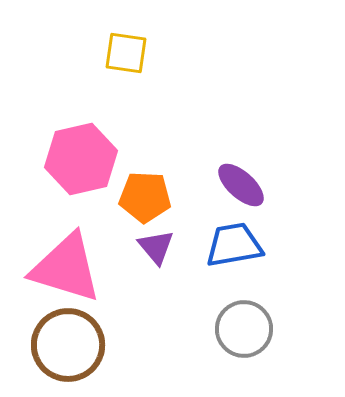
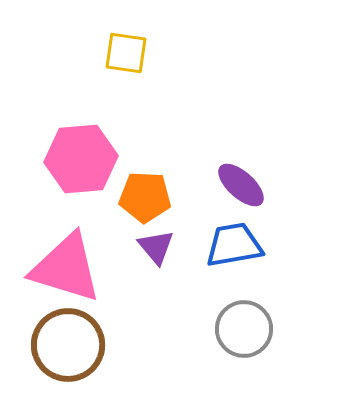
pink hexagon: rotated 8 degrees clockwise
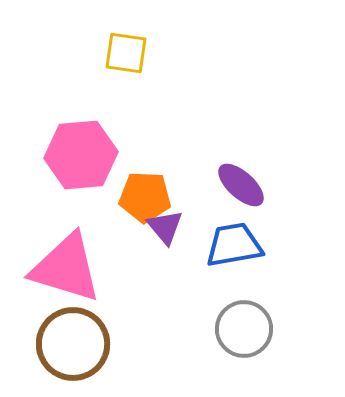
pink hexagon: moved 4 px up
purple triangle: moved 9 px right, 20 px up
brown circle: moved 5 px right, 1 px up
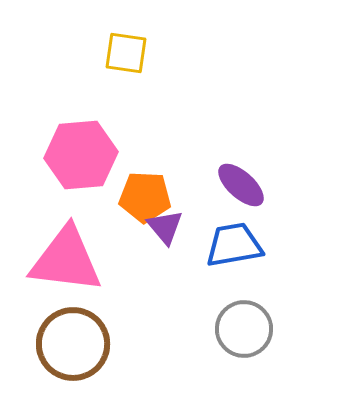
pink triangle: moved 8 px up; rotated 10 degrees counterclockwise
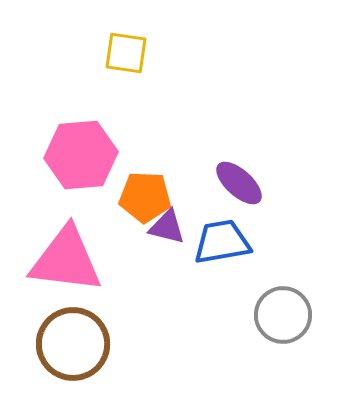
purple ellipse: moved 2 px left, 2 px up
purple triangle: moved 2 px right; rotated 36 degrees counterclockwise
blue trapezoid: moved 12 px left, 3 px up
gray circle: moved 39 px right, 14 px up
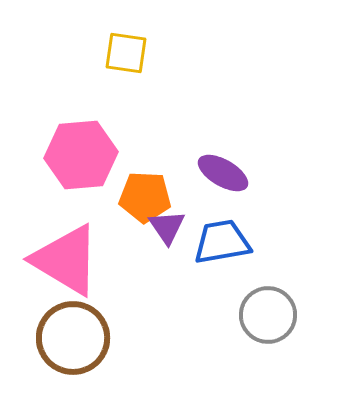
purple ellipse: moved 16 px left, 10 px up; rotated 12 degrees counterclockwise
purple triangle: rotated 42 degrees clockwise
pink triangle: rotated 24 degrees clockwise
gray circle: moved 15 px left
brown circle: moved 6 px up
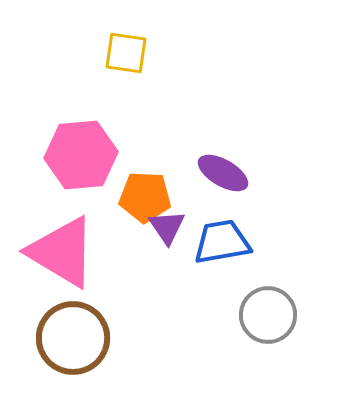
pink triangle: moved 4 px left, 8 px up
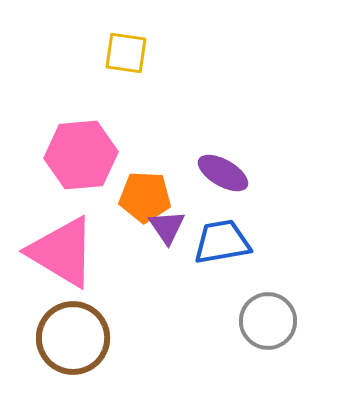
gray circle: moved 6 px down
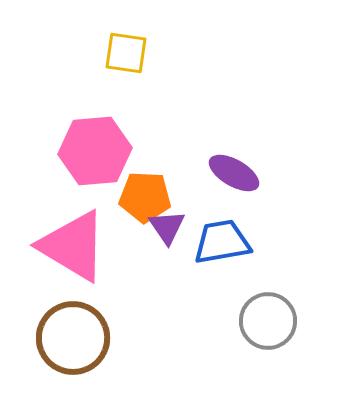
pink hexagon: moved 14 px right, 4 px up
purple ellipse: moved 11 px right
pink triangle: moved 11 px right, 6 px up
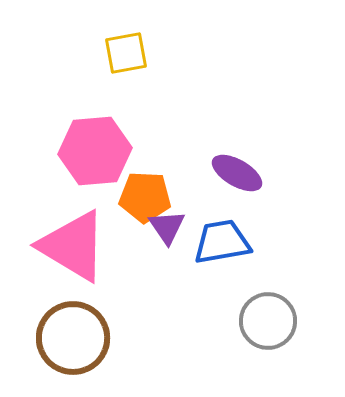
yellow square: rotated 18 degrees counterclockwise
purple ellipse: moved 3 px right
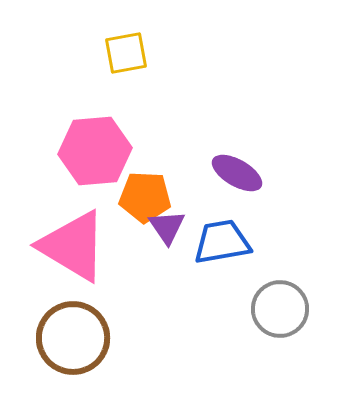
gray circle: moved 12 px right, 12 px up
